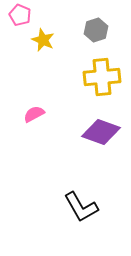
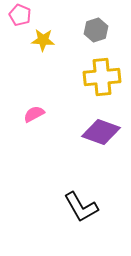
yellow star: rotated 20 degrees counterclockwise
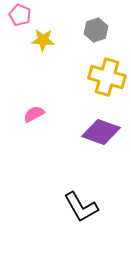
yellow cross: moved 5 px right; rotated 21 degrees clockwise
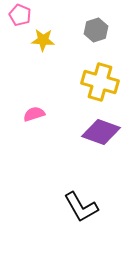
yellow cross: moved 7 px left, 5 px down
pink semicircle: rotated 10 degrees clockwise
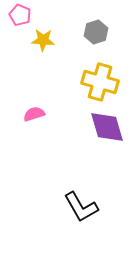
gray hexagon: moved 2 px down
purple diamond: moved 6 px right, 5 px up; rotated 54 degrees clockwise
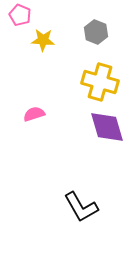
gray hexagon: rotated 20 degrees counterclockwise
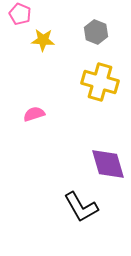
pink pentagon: moved 1 px up
purple diamond: moved 1 px right, 37 px down
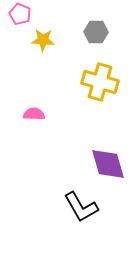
gray hexagon: rotated 20 degrees counterclockwise
pink semicircle: rotated 20 degrees clockwise
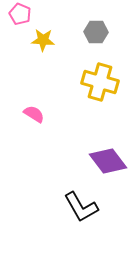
pink semicircle: rotated 30 degrees clockwise
purple diamond: moved 3 px up; rotated 21 degrees counterclockwise
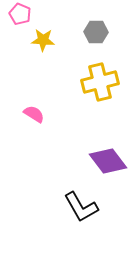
yellow cross: rotated 30 degrees counterclockwise
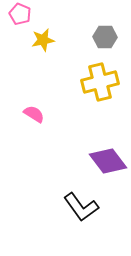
gray hexagon: moved 9 px right, 5 px down
yellow star: rotated 15 degrees counterclockwise
black L-shape: rotated 6 degrees counterclockwise
